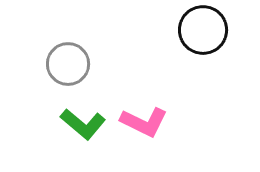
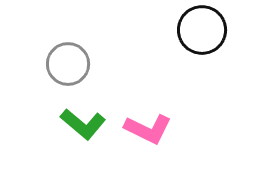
black circle: moved 1 px left
pink L-shape: moved 4 px right, 7 px down
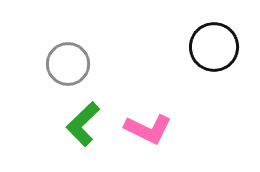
black circle: moved 12 px right, 17 px down
green L-shape: rotated 96 degrees clockwise
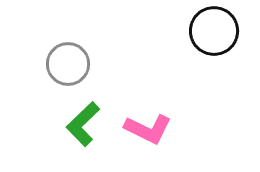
black circle: moved 16 px up
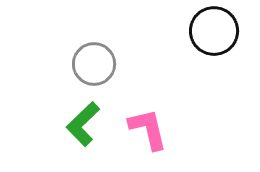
gray circle: moved 26 px right
pink L-shape: rotated 129 degrees counterclockwise
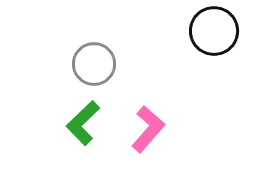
green L-shape: moved 1 px up
pink L-shape: rotated 54 degrees clockwise
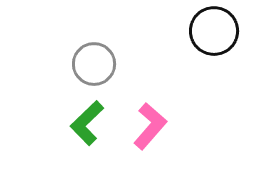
green L-shape: moved 4 px right
pink L-shape: moved 2 px right, 3 px up
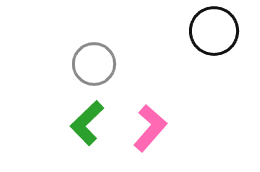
pink L-shape: moved 2 px down
